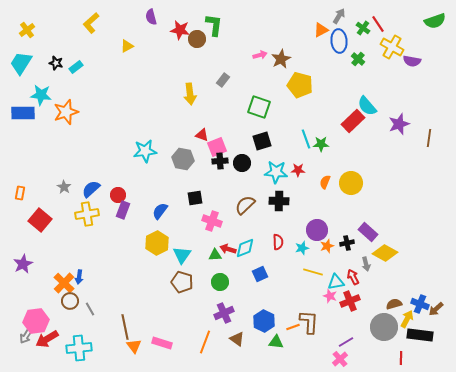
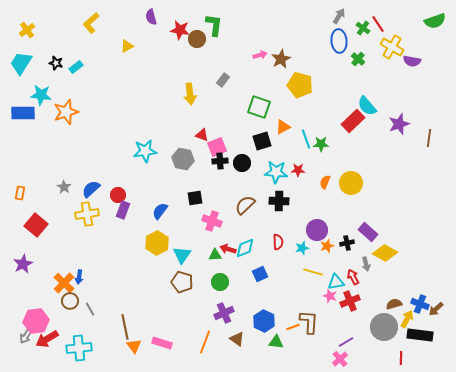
orange triangle at (321, 30): moved 38 px left, 97 px down
red square at (40, 220): moved 4 px left, 5 px down
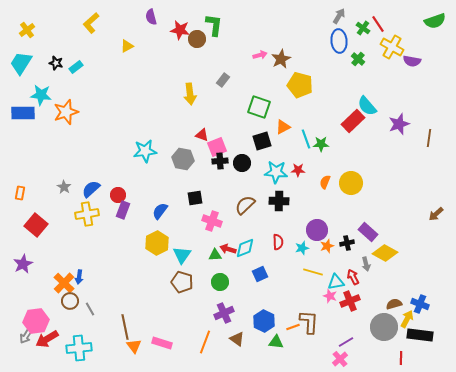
brown arrow at (436, 309): moved 95 px up
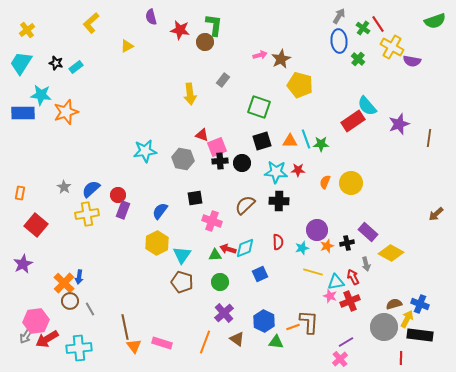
brown circle at (197, 39): moved 8 px right, 3 px down
red rectangle at (353, 121): rotated 10 degrees clockwise
orange triangle at (283, 127): moved 7 px right, 14 px down; rotated 28 degrees clockwise
yellow diamond at (385, 253): moved 6 px right
purple cross at (224, 313): rotated 18 degrees counterclockwise
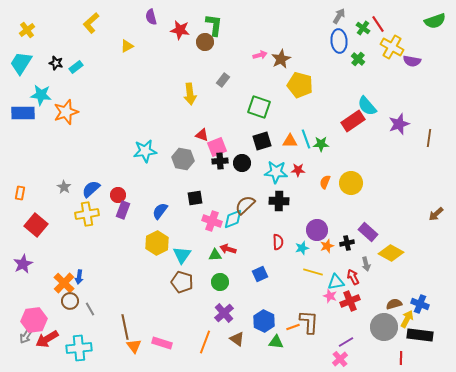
cyan diamond at (245, 248): moved 12 px left, 29 px up
pink hexagon at (36, 321): moved 2 px left, 1 px up
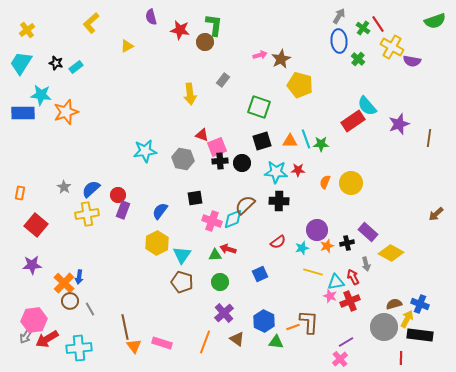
red semicircle at (278, 242): rotated 56 degrees clockwise
purple star at (23, 264): moved 9 px right, 1 px down; rotated 24 degrees clockwise
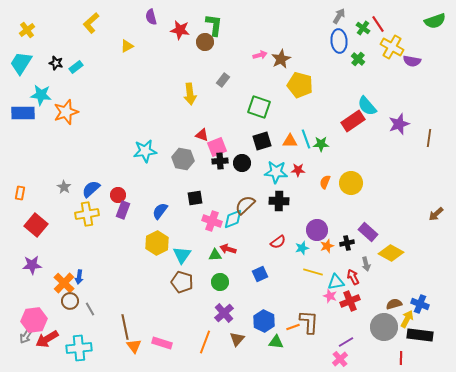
brown triangle at (237, 339): rotated 35 degrees clockwise
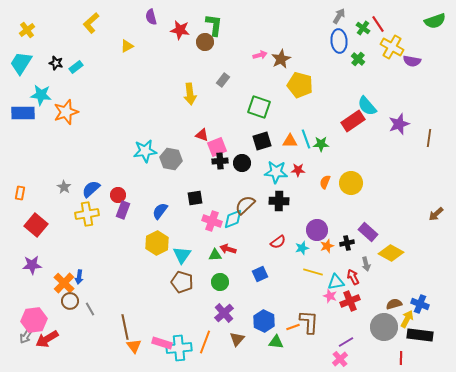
gray hexagon at (183, 159): moved 12 px left
cyan cross at (79, 348): moved 100 px right
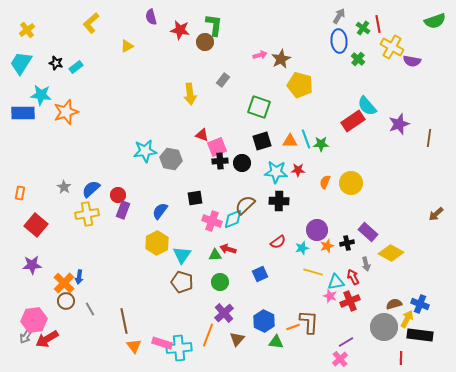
red line at (378, 24): rotated 24 degrees clockwise
brown circle at (70, 301): moved 4 px left
brown line at (125, 327): moved 1 px left, 6 px up
orange line at (205, 342): moved 3 px right, 7 px up
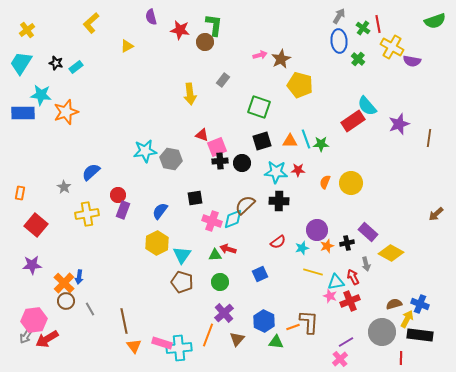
blue semicircle at (91, 189): moved 17 px up
gray circle at (384, 327): moved 2 px left, 5 px down
